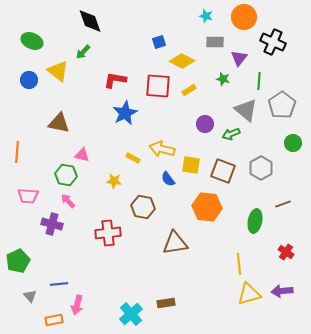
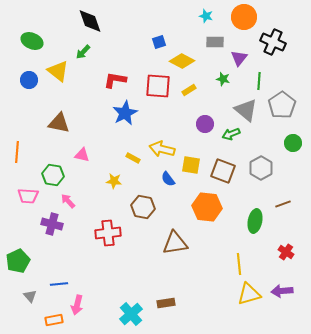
green hexagon at (66, 175): moved 13 px left
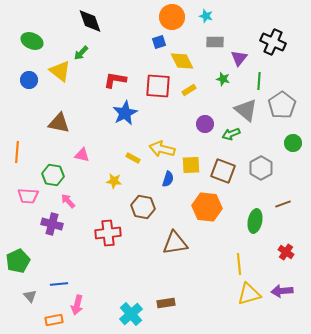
orange circle at (244, 17): moved 72 px left
green arrow at (83, 52): moved 2 px left, 1 px down
yellow diamond at (182, 61): rotated 35 degrees clockwise
yellow triangle at (58, 71): moved 2 px right
yellow square at (191, 165): rotated 12 degrees counterclockwise
blue semicircle at (168, 179): rotated 126 degrees counterclockwise
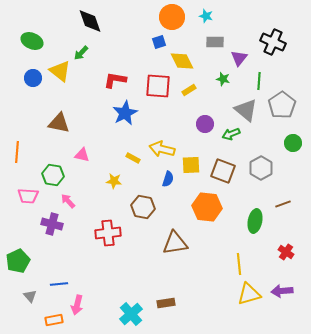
blue circle at (29, 80): moved 4 px right, 2 px up
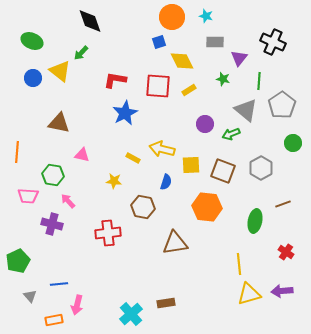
blue semicircle at (168, 179): moved 2 px left, 3 px down
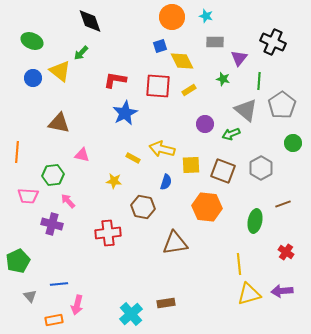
blue square at (159, 42): moved 1 px right, 4 px down
green hexagon at (53, 175): rotated 15 degrees counterclockwise
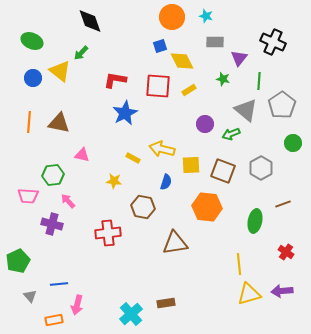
orange line at (17, 152): moved 12 px right, 30 px up
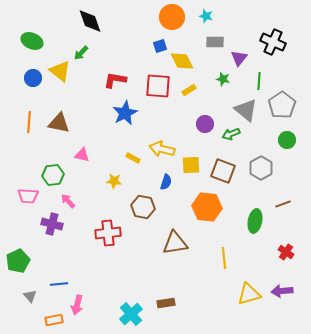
green circle at (293, 143): moved 6 px left, 3 px up
yellow line at (239, 264): moved 15 px left, 6 px up
